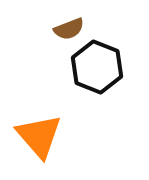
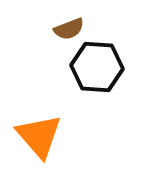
black hexagon: rotated 18 degrees counterclockwise
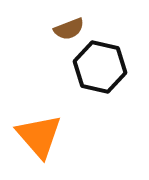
black hexagon: moved 3 px right; rotated 9 degrees clockwise
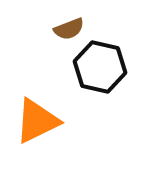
orange triangle: moved 2 px left, 15 px up; rotated 45 degrees clockwise
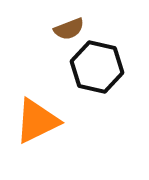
black hexagon: moved 3 px left
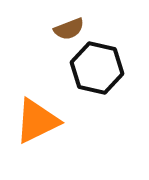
black hexagon: moved 1 px down
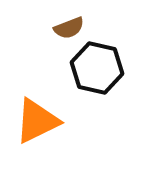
brown semicircle: moved 1 px up
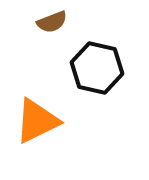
brown semicircle: moved 17 px left, 6 px up
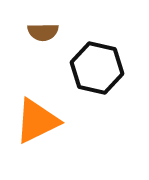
brown semicircle: moved 9 px left, 10 px down; rotated 20 degrees clockwise
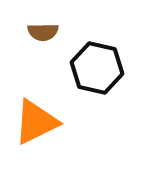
orange triangle: moved 1 px left, 1 px down
